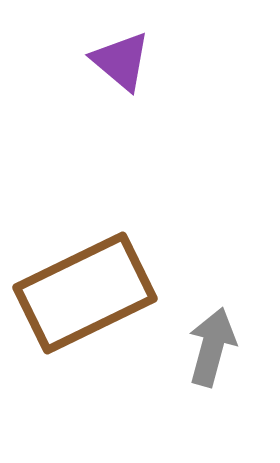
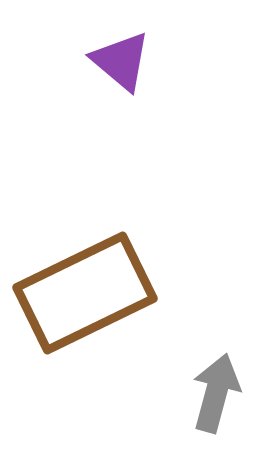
gray arrow: moved 4 px right, 46 px down
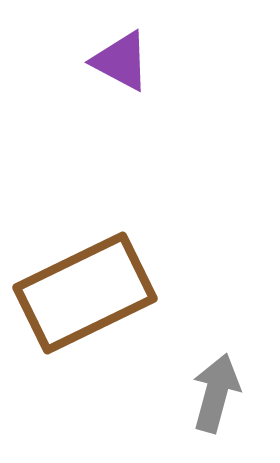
purple triangle: rotated 12 degrees counterclockwise
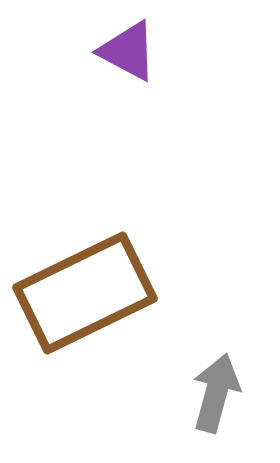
purple triangle: moved 7 px right, 10 px up
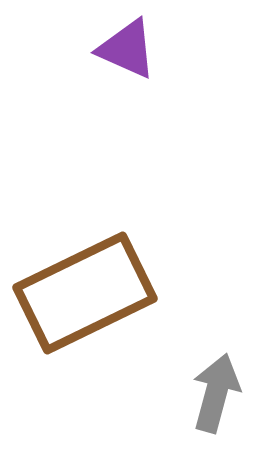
purple triangle: moved 1 px left, 2 px up; rotated 4 degrees counterclockwise
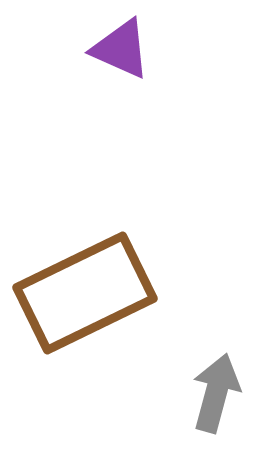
purple triangle: moved 6 px left
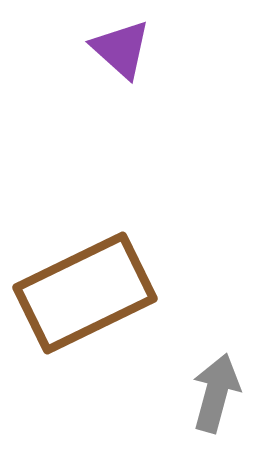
purple triangle: rotated 18 degrees clockwise
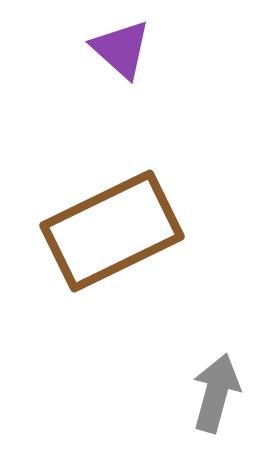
brown rectangle: moved 27 px right, 62 px up
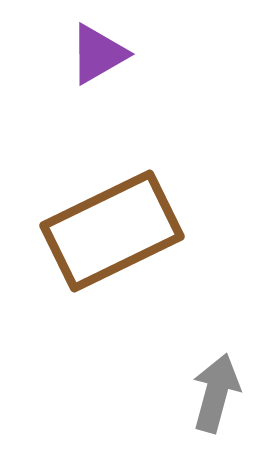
purple triangle: moved 23 px left, 5 px down; rotated 48 degrees clockwise
